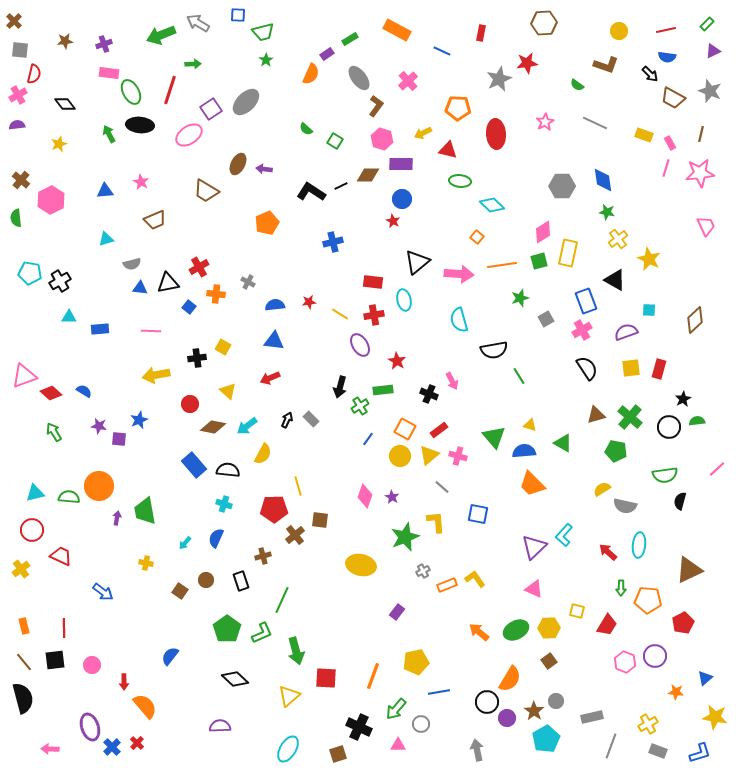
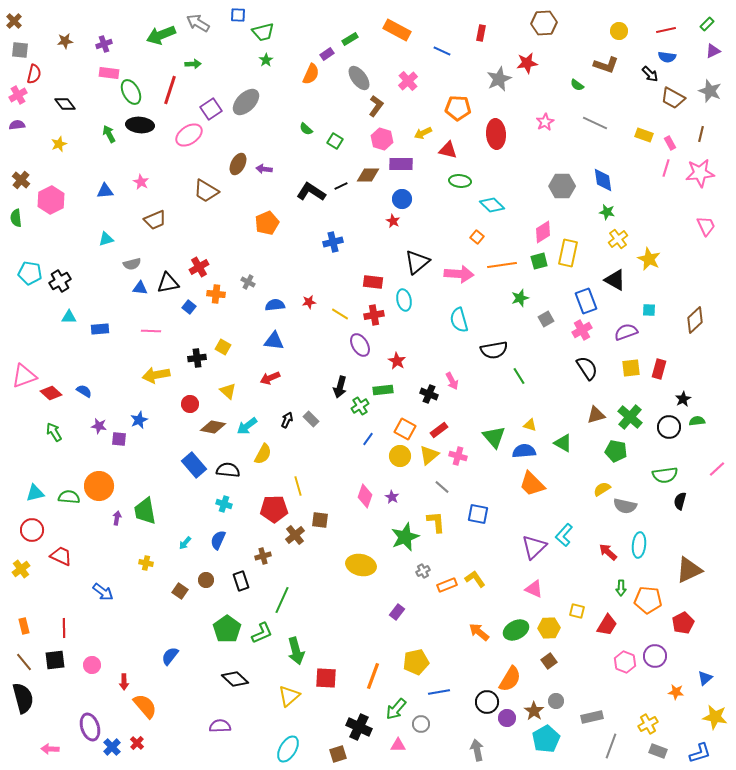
blue semicircle at (216, 538): moved 2 px right, 2 px down
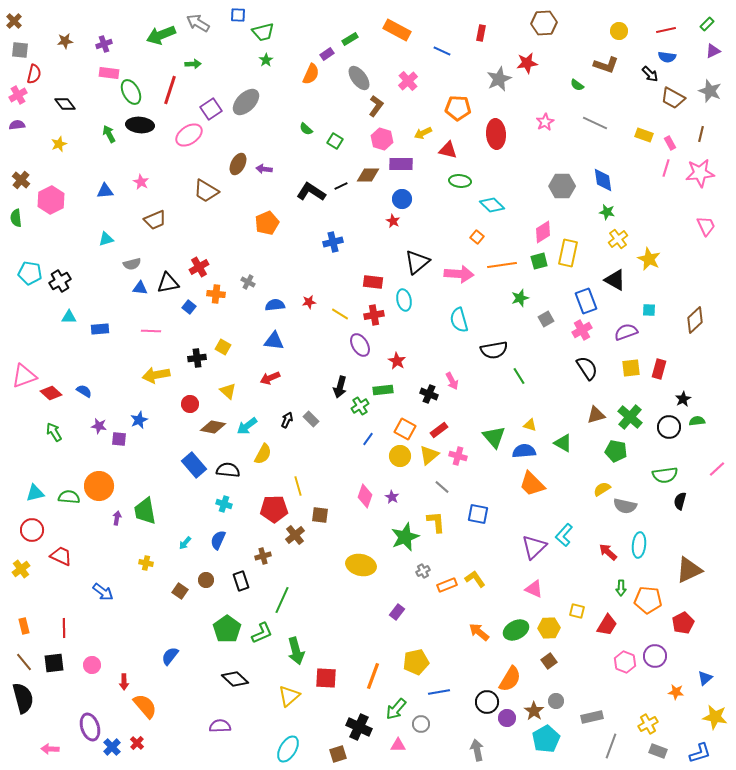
brown square at (320, 520): moved 5 px up
black square at (55, 660): moved 1 px left, 3 px down
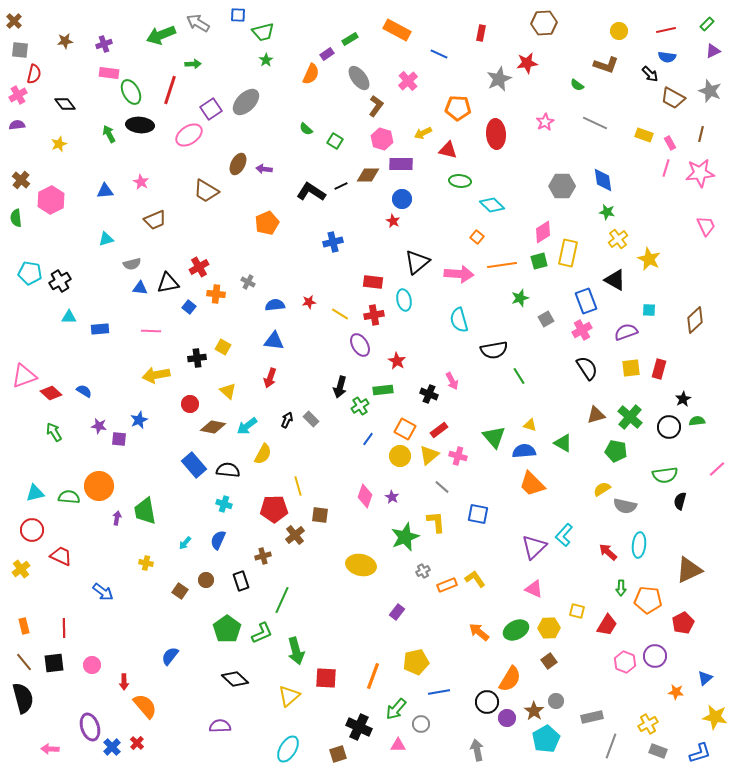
blue line at (442, 51): moved 3 px left, 3 px down
red arrow at (270, 378): rotated 48 degrees counterclockwise
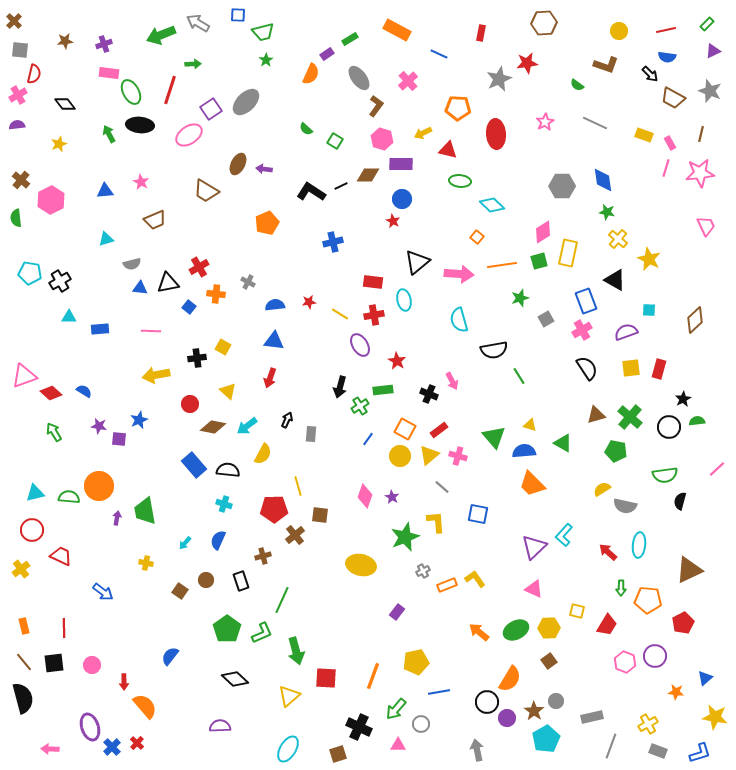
yellow cross at (618, 239): rotated 12 degrees counterclockwise
gray rectangle at (311, 419): moved 15 px down; rotated 49 degrees clockwise
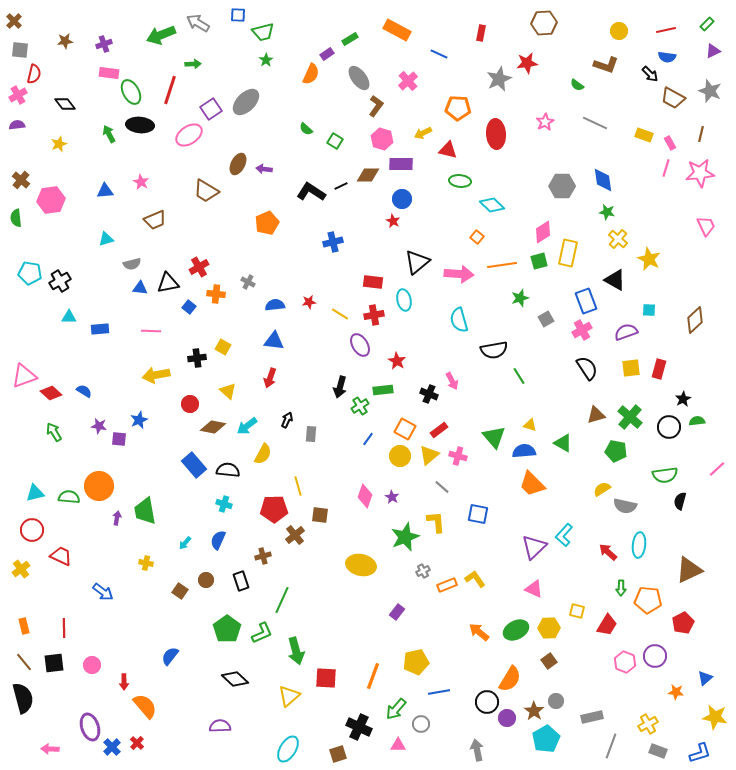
pink hexagon at (51, 200): rotated 20 degrees clockwise
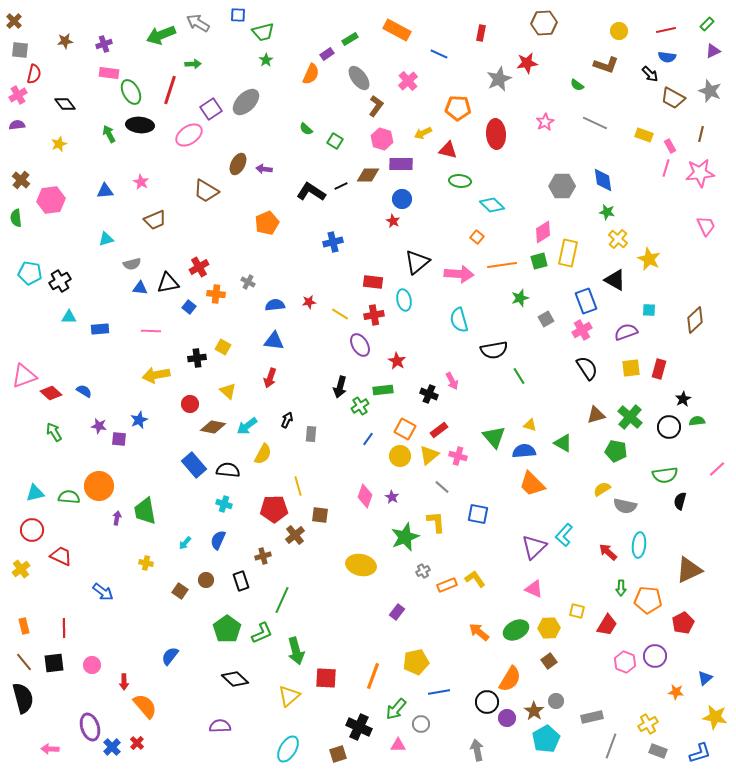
pink rectangle at (670, 143): moved 3 px down
